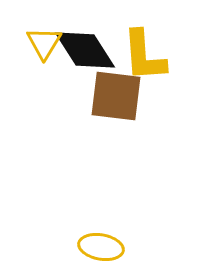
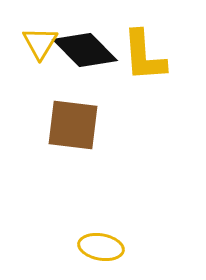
yellow triangle: moved 4 px left
black diamond: rotated 12 degrees counterclockwise
brown square: moved 43 px left, 29 px down
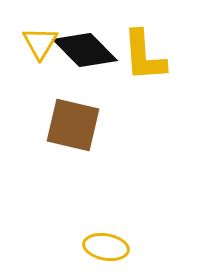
brown square: rotated 6 degrees clockwise
yellow ellipse: moved 5 px right
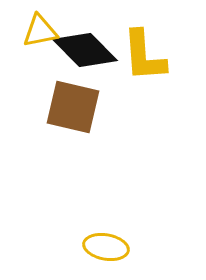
yellow triangle: moved 12 px up; rotated 48 degrees clockwise
brown square: moved 18 px up
